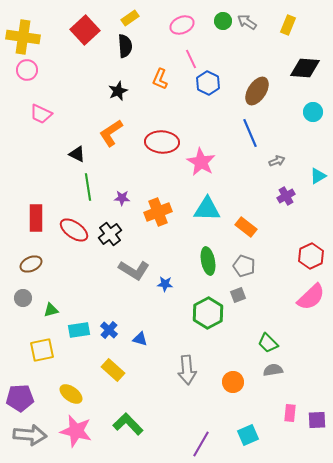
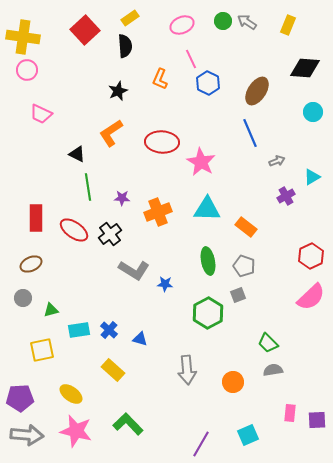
cyan triangle at (318, 176): moved 6 px left, 1 px down
gray arrow at (30, 435): moved 3 px left
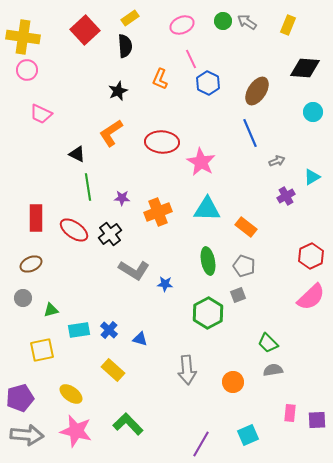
purple pentagon at (20, 398): rotated 12 degrees counterclockwise
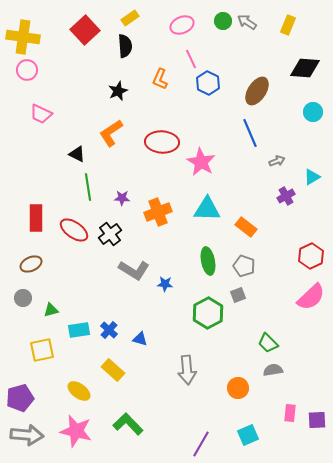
orange circle at (233, 382): moved 5 px right, 6 px down
yellow ellipse at (71, 394): moved 8 px right, 3 px up
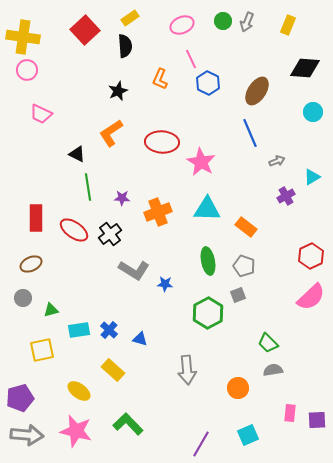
gray arrow at (247, 22): rotated 102 degrees counterclockwise
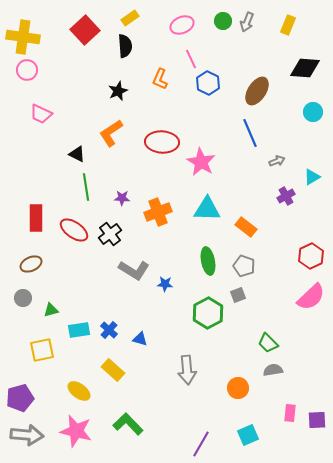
green line at (88, 187): moved 2 px left
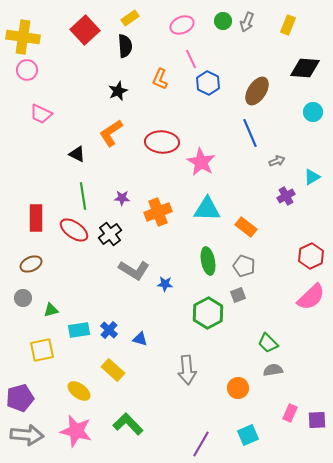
green line at (86, 187): moved 3 px left, 9 px down
pink rectangle at (290, 413): rotated 18 degrees clockwise
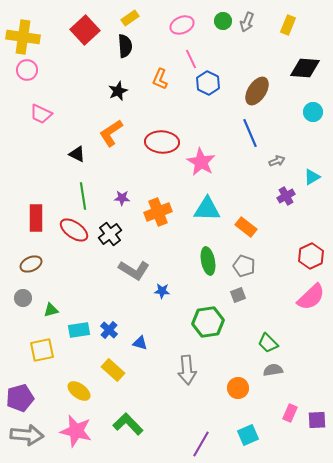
blue star at (165, 284): moved 3 px left, 7 px down
green hexagon at (208, 313): moved 9 px down; rotated 20 degrees clockwise
blue triangle at (140, 339): moved 4 px down
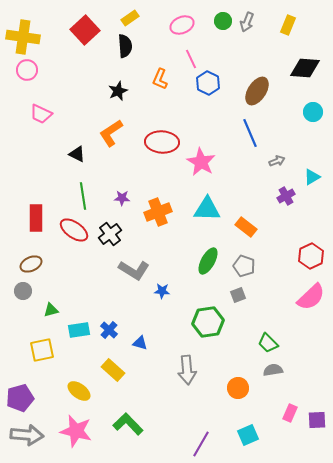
green ellipse at (208, 261): rotated 40 degrees clockwise
gray circle at (23, 298): moved 7 px up
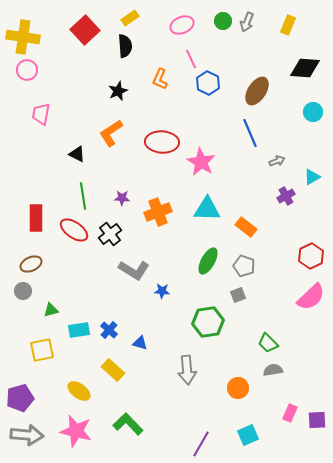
pink trapezoid at (41, 114): rotated 75 degrees clockwise
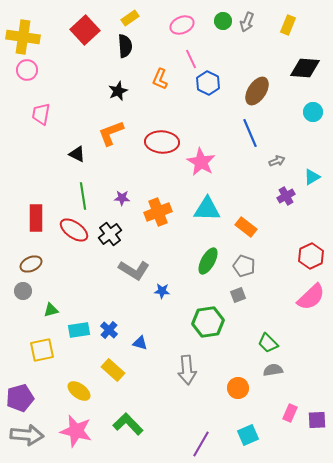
orange L-shape at (111, 133): rotated 12 degrees clockwise
